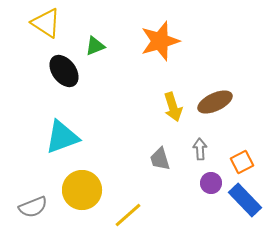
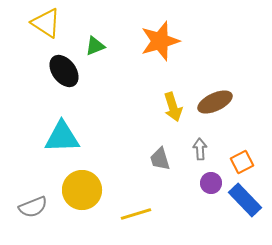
cyan triangle: rotated 18 degrees clockwise
yellow line: moved 8 px right, 1 px up; rotated 24 degrees clockwise
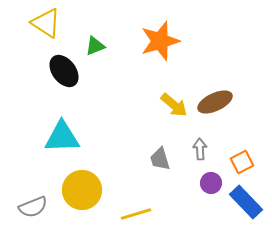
yellow arrow: moved 1 px right, 2 px up; rotated 32 degrees counterclockwise
blue rectangle: moved 1 px right, 2 px down
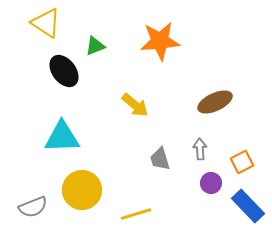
orange star: rotated 12 degrees clockwise
yellow arrow: moved 39 px left
blue rectangle: moved 2 px right, 4 px down
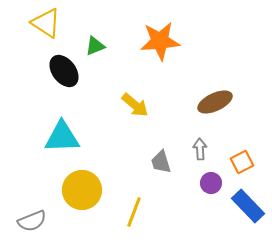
gray trapezoid: moved 1 px right, 3 px down
gray semicircle: moved 1 px left, 14 px down
yellow line: moved 2 px left, 2 px up; rotated 52 degrees counterclockwise
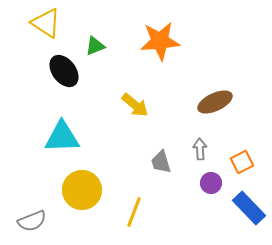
blue rectangle: moved 1 px right, 2 px down
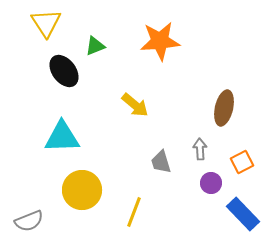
yellow triangle: rotated 24 degrees clockwise
brown ellipse: moved 9 px right, 6 px down; rotated 52 degrees counterclockwise
blue rectangle: moved 6 px left, 6 px down
gray semicircle: moved 3 px left
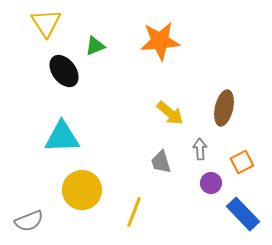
yellow arrow: moved 35 px right, 8 px down
